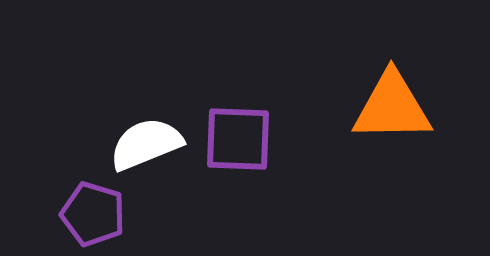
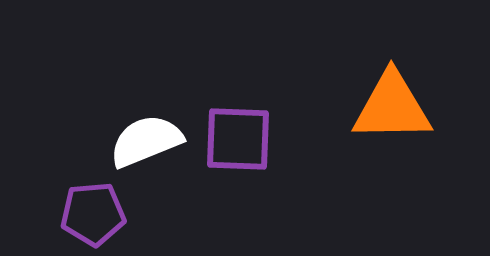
white semicircle: moved 3 px up
purple pentagon: rotated 22 degrees counterclockwise
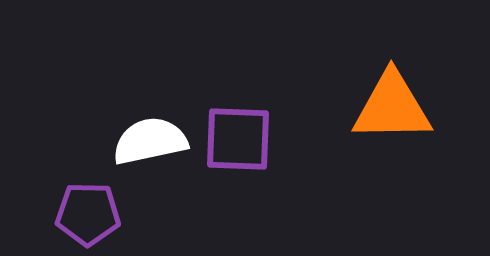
white semicircle: moved 4 px right; rotated 10 degrees clockwise
purple pentagon: moved 5 px left; rotated 6 degrees clockwise
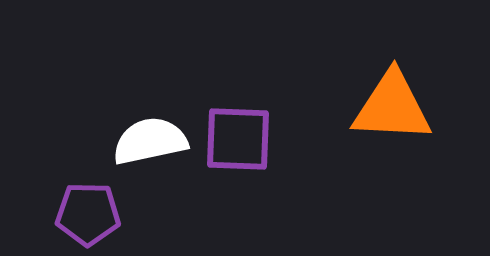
orange triangle: rotated 4 degrees clockwise
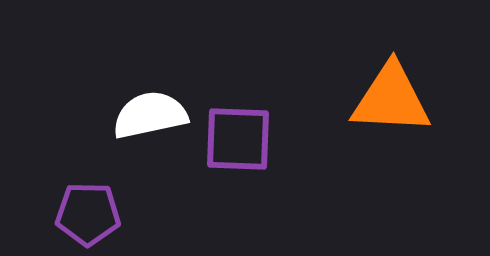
orange triangle: moved 1 px left, 8 px up
white semicircle: moved 26 px up
